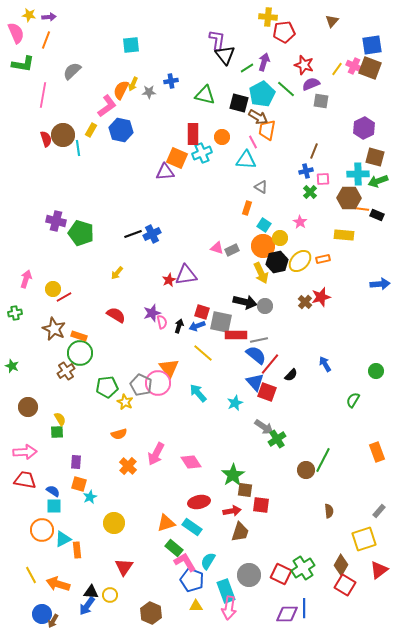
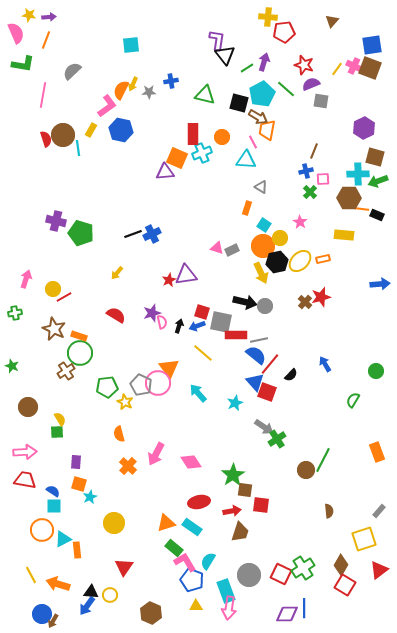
orange semicircle at (119, 434): rotated 91 degrees clockwise
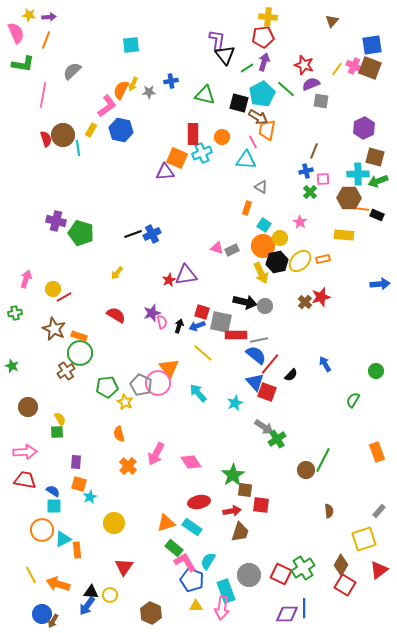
red pentagon at (284, 32): moved 21 px left, 5 px down
pink arrow at (229, 608): moved 7 px left
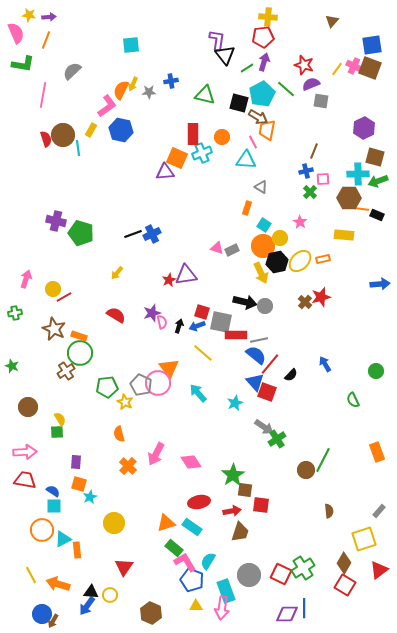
green semicircle at (353, 400): rotated 56 degrees counterclockwise
brown diamond at (341, 565): moved 3 px right, 2 px up
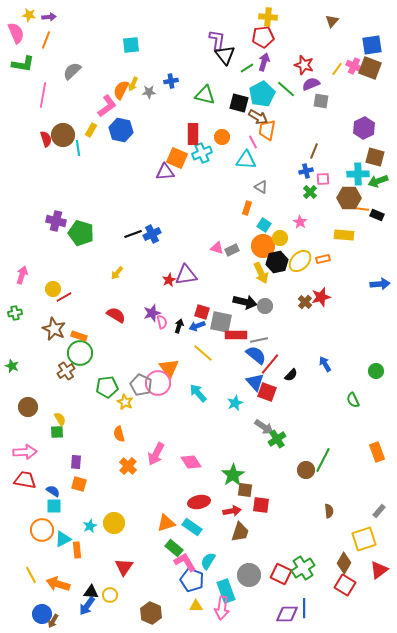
pink arrow at (26, 279): moved 4 px left, 4 px up
cyan star at (90, 497): moved 29 px down
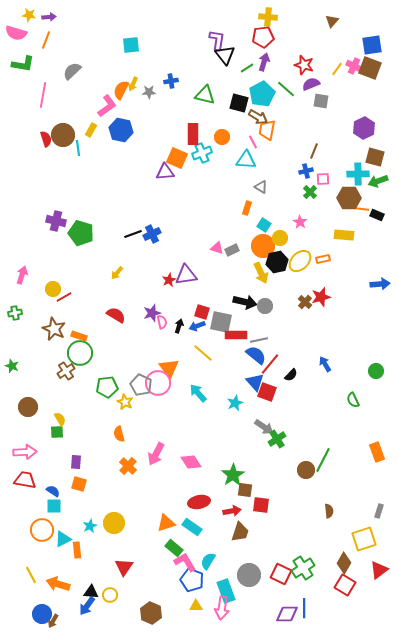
pink semicircle at (16, 33): rotated 130 degrees clockwise
gray rectangle at (379, 511): rotated 24 degrees counterclockwise
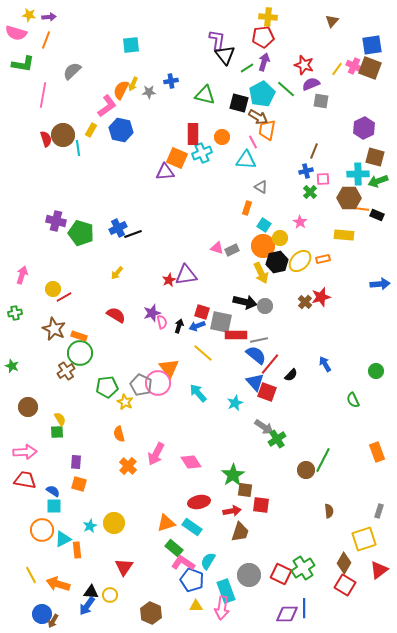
blue cross at (152, 234): moved 34 px left, 6 px up
pink L-shape at (185, 562): moved 2 px left, 1 px down; rotated 25 degrees counterclockwise
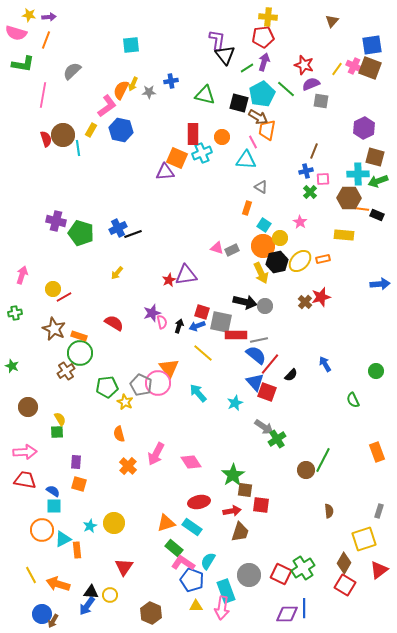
red semicircle at (116, 315): moved 2 px left, 8 px down
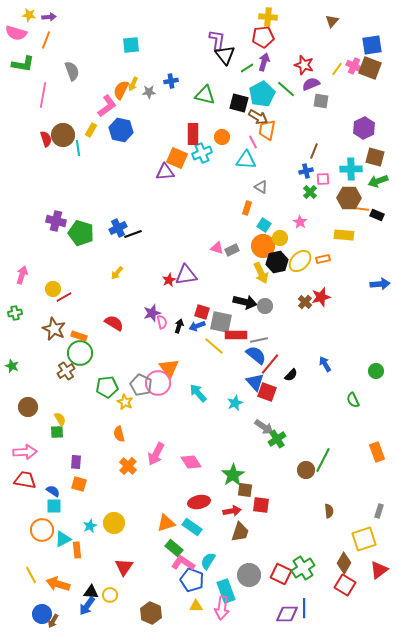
gray semicircle at (72, 71): rotated 114 degrees clockwise
cyan cross at (358, 174): moved 7 px left, 5 px up
yellow line at (203, 353): moved 11 px right, 7 px up
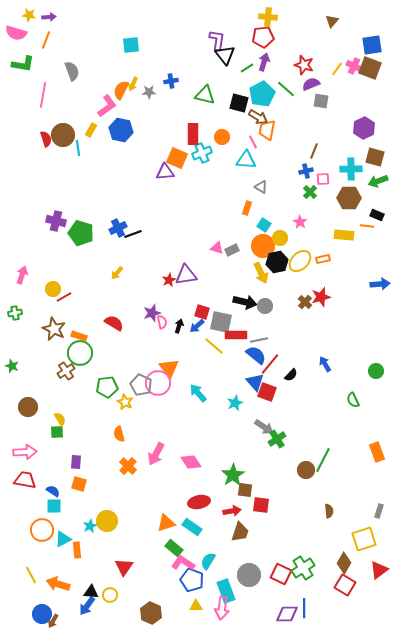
orange line at (362, 209): moved 5 px right, 17 px down
blue arrow at (197, 326): rotated 21 degrees counterclockwise
yellow circle at (114, 523): moved 7 px left, 2 px up
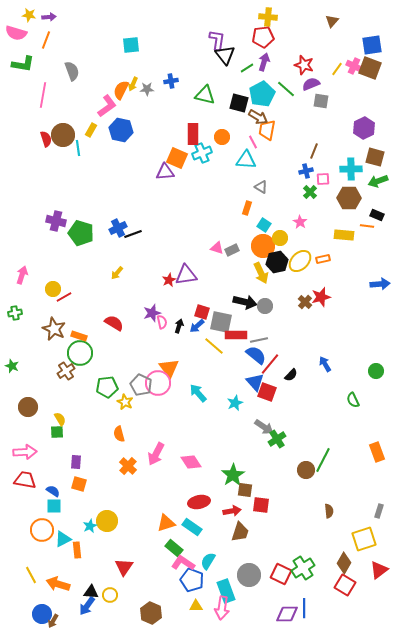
gray star at (149, 92): moved 2 px left, 3 px up
